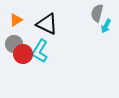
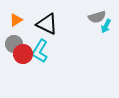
gray semicircle: moved 4 px down; rotated 120 degrees counterclockwise
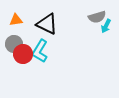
orange triangle: rotated 24 degrees clockwise
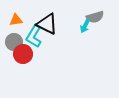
gray semicircle: moved 2 px left
cyan arrow: moved 21 px left
gray circle: moved 2 px up
cyan L-shape: moved 6 px left, 15 px up
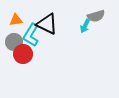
gray semicircle: moved 1 px right, 1 px up
cyan L-shape: moved 3 px left, 1 px up
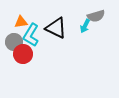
orange triangle: moved 5 px right, 2 px down
black triangle: moved 9 px right, 4 px down
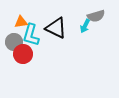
cyan L-shape: rotated 15 degrees counterclockwise
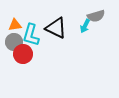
orange triangle: moved 6 px left, 3 px down
